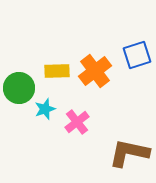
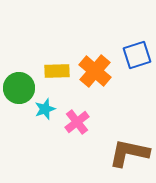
orange cross: rotated 12 degrees counterclockwise
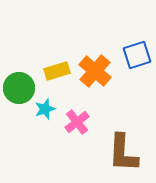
yellow rectangle: rotated 15 degrees counterclockwise
brown L-shape: moved 6 px left; rotated 99 degrees counterclockwise
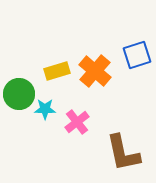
green circle: moved 6 px down
cyan star: rotated 20 degrees clockwise
brown L-shape: rotated 15 degrees counterclockwise
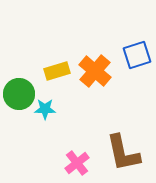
pink cross: moved 41 px down
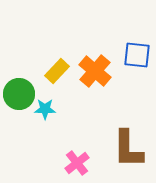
blue square: rotated 24 degrees clockwise
yellow rectangle: rotated 30 degrees counterclockwise
brown L-shape: moved 5 px right, 4 px up; rotated 12 degrees clockwise
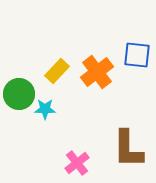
orange cross: moved 2 px right, 1 px down; rotated 12 degrees clockwise
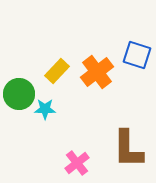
blue square: rotated 12 degrees clockwise
